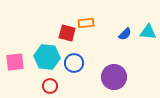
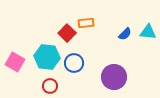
red square: rotated 30 degrees clockwise
pink square: rotated 36 degrees clockwise
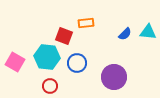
red square: moved 3 px left, 3 px down; rotated 24 degrees counterclockwise
blue circle: moved 3 px right
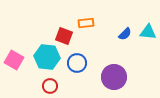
pink square: moved 1 px left, 2 px up
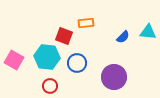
blue semicircle: moved 2 px left, 3 px down
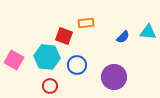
blue circle: moved 2 px down
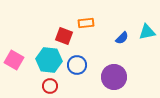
cyan triangle: moved 1 px left; rotated 18 degrees counterclockwise
blue semicircle: moved 1 px left, 1 px down
cyan hexagon: moved 2 px right, 3 px down
